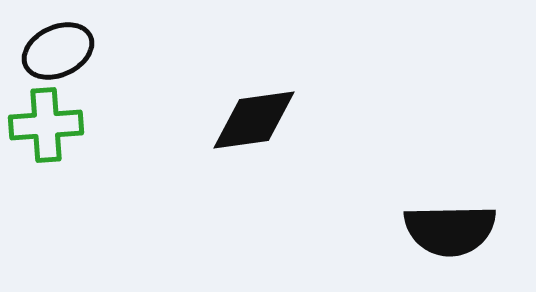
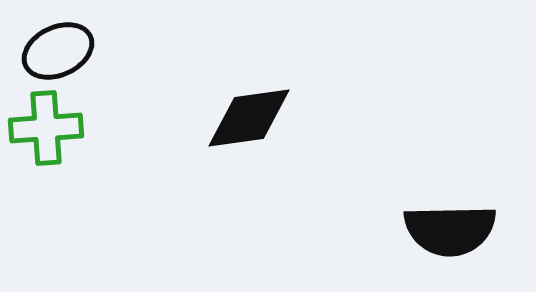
black diamond: moved 5 px left, 2 px up
green cross: moved 3 px down
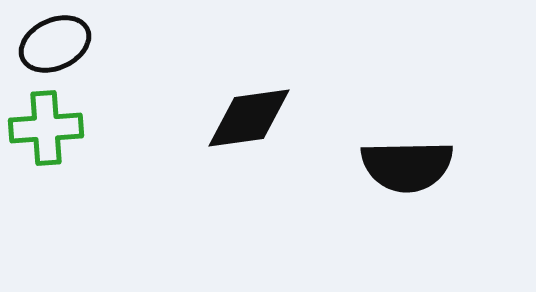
black ellipse: moved 3 px left, 7 px up
black semicircle: moved 43 px left, 64 px up
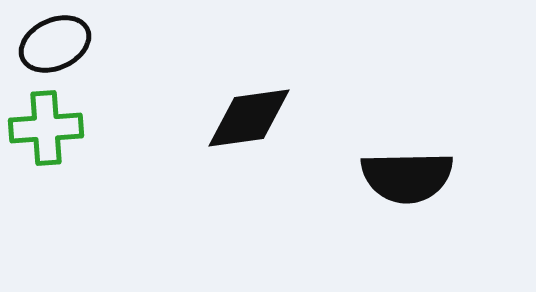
black semicircle: moved 11 px down
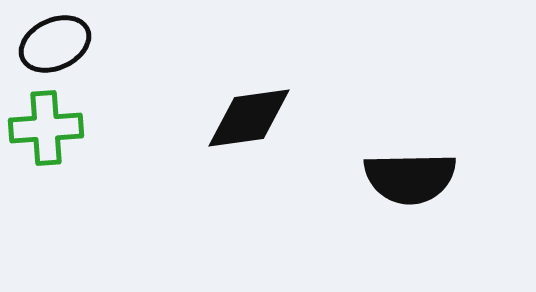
black semicircle: moved 3 px right, 1 px down
